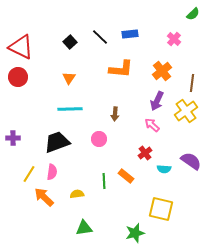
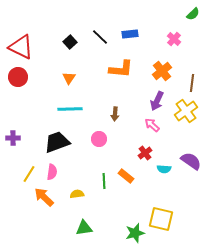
yellow square: moved 10 px down
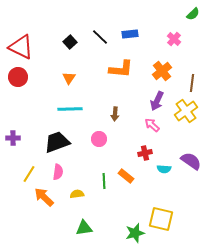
red cross: rotated 24 degrees clockwise
pink semicircle: moved 6 px right
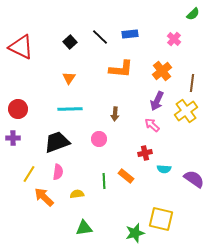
red circle: moved 32 px down
purple semicircle: moved 3 px right, 18 px down
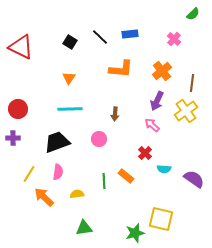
black square: rotated 16 degrees counterclockwise
red cross: rotated 32 degrees counterclockwise
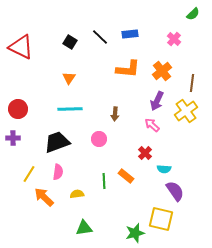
orange L-shape: moved 7 px right
purple semicircle: moved 19 px left, 12 px down; rotated 20 degrees clockwise
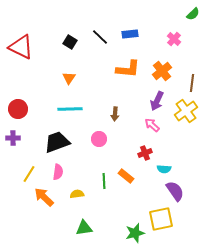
red cross: rotated 24 degrees clockwise
yellow square: rotated 25 degrees counterclockwise
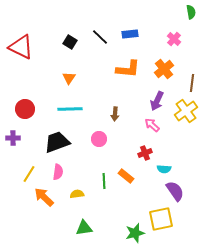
green semicircle: moved 2 px left, 2 px up; rotated 56 degrees counterclockwise
orange cross: moved 2 px right, 2 px up
red circle: moved 7 px right
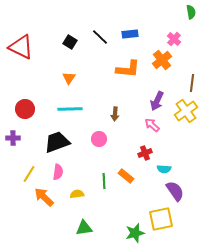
orange cross: moved 2 px left, 9 px up
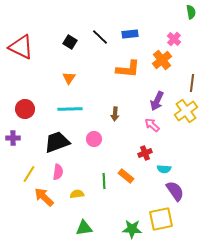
pink circle: moved 5 px left
green star: moved 3 px left, 4 px up; rotated 18 degrees clockwise
